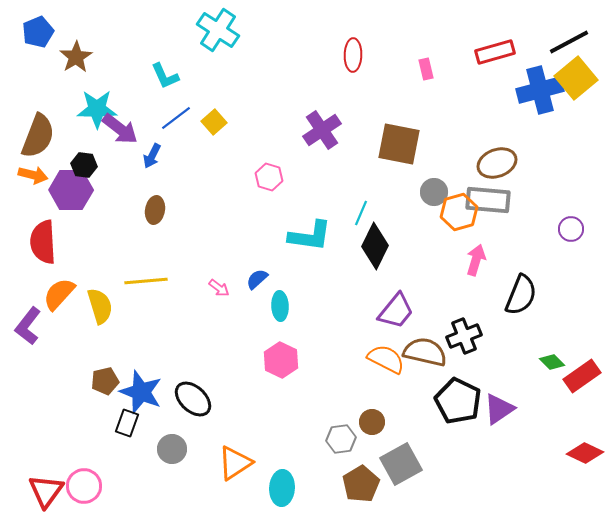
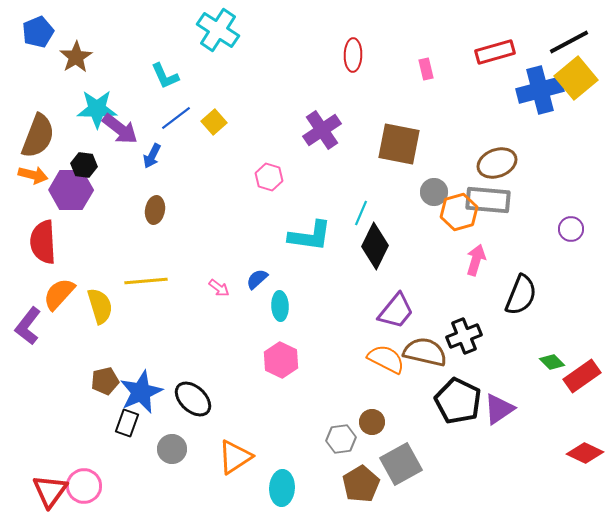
blue star at (141, 392): rotated 27 degrees clockwise
orange triangle at (235, 463): moved 6 px up
red triangle at (46, 491): moved 4 px right
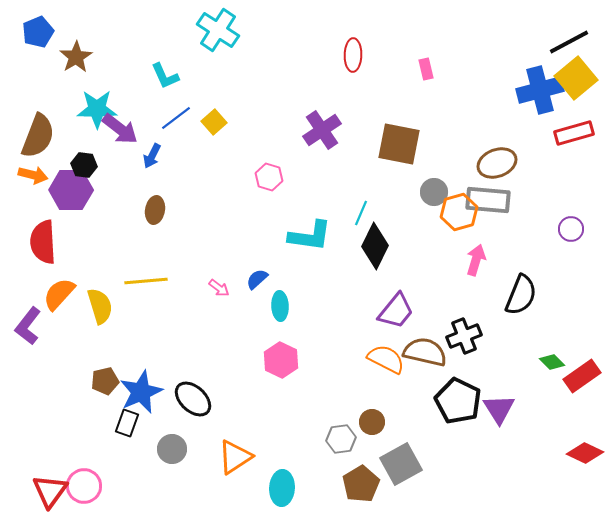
red rectangle at (495, 52): moved 79 px right, 81 px down
purple triangle at (499, 409): rotated 28 degrees counterclockwise
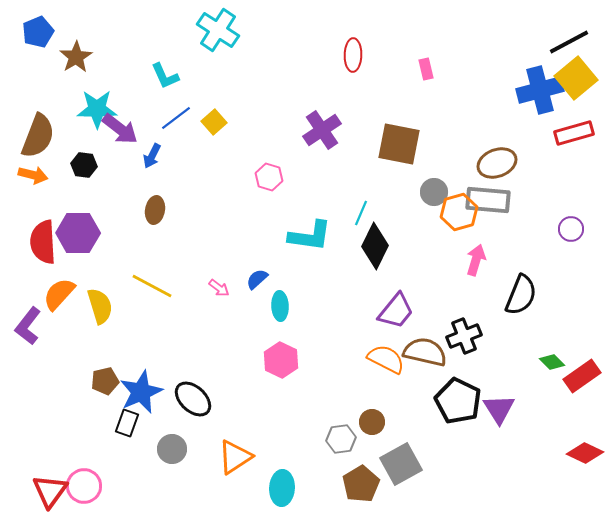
purple hexagon at (71, 190): moved 7 px right, 43 px down
yellow line at (146, 281): moved 6 px right, 5 px down; rotated 33 degrees clockwise
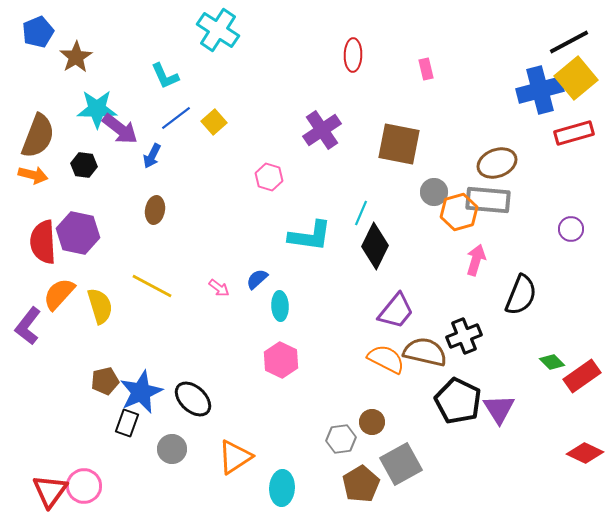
purple hexagon at (78, 233): rotated 12 degrees clockwise
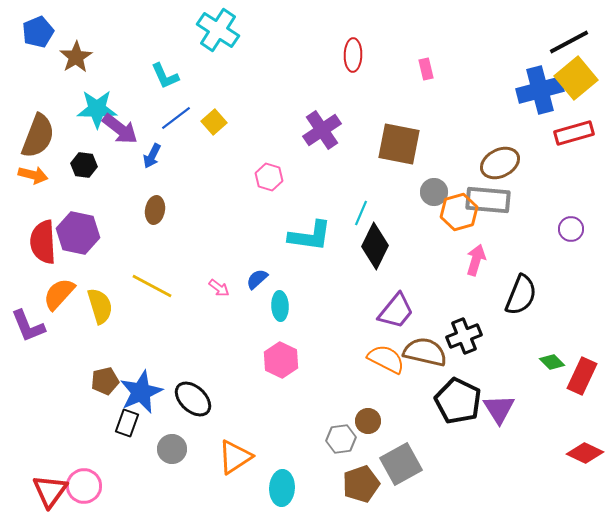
brown ellipse at (497, 163): moved 3 px right; rotated 6 degrees counterclockwise
purple L-shape at (28, 326): rotated 60 degrees counterclockwise
red rectangle at (582, 376): rotated 30 degrees counterclockwise
brown circle at (372, 422): moved 4 px left, 1 px up
brown pentagon at (361, 484): rotated 12 degrees clockwise
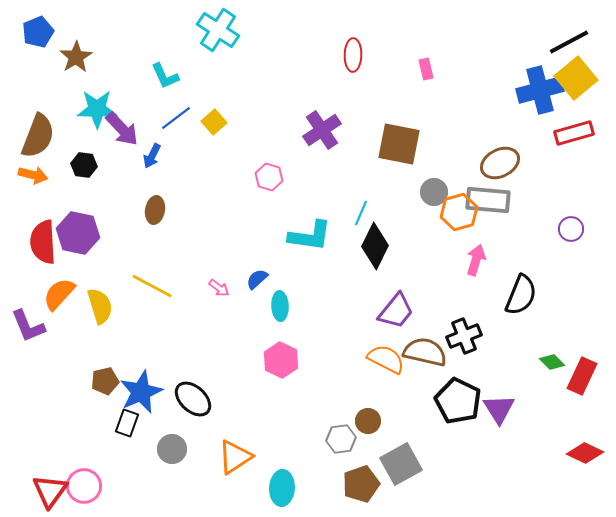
purple arrow at (120, 129): moved 2 px right; rotated 9 degrees clockwise
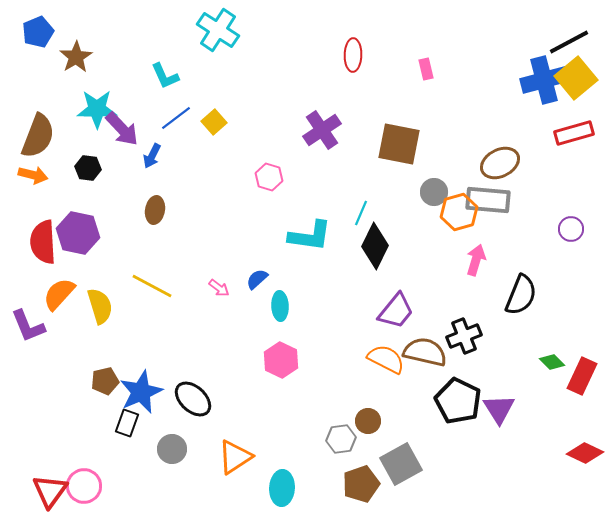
blue cross at (540, 90): moved 4 px right, 10 px up
black hexagon at (84, 165): moved 4 px right, 3 px down
